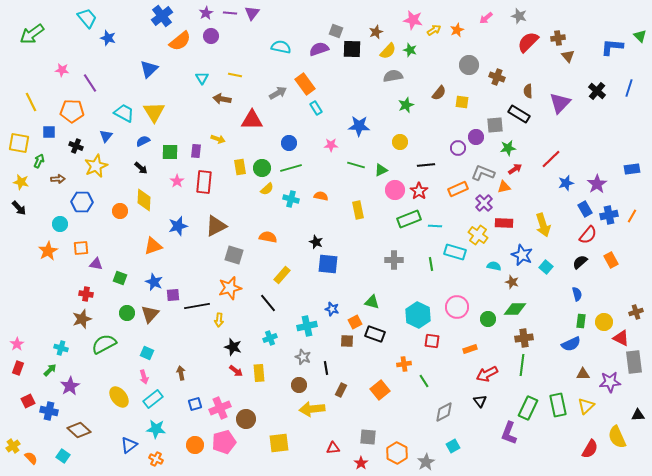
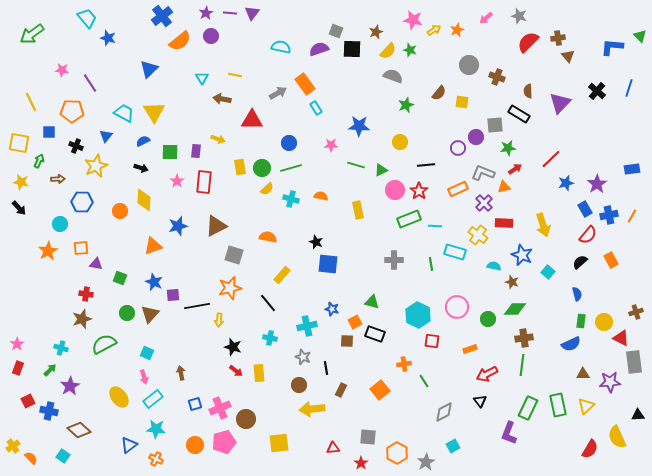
gray semicircle at (393, 76): rotated 30 degrees clockwise
black arrow at (141, 168): rotated 24 degrees counterclockwise
cyan square at (546, 267): moved 2 px right, 5 px down
cyan cross at (270, 338): rotated 32 degrees clockwise
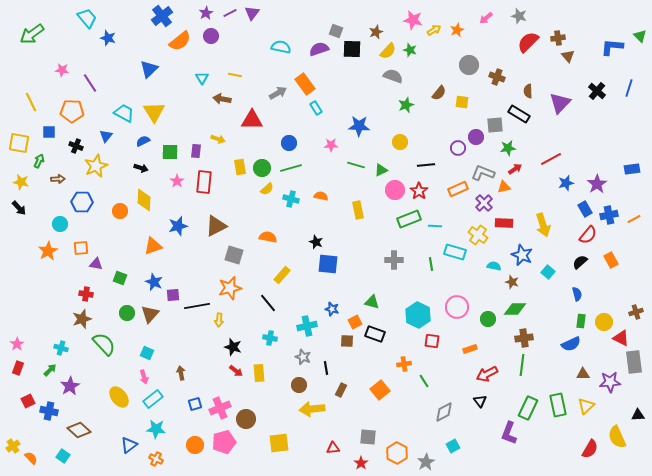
purple line at (230, 13): rotated 32 degrees counterclockwise
red line at (551, 159): rotated 15 degrees clockwise
orange line at (632, 216): moved 2 px right, 3 px down; rotated 32 degrees clockwise
green semicircle at (104, 344): rotated 75 degrees clockwise
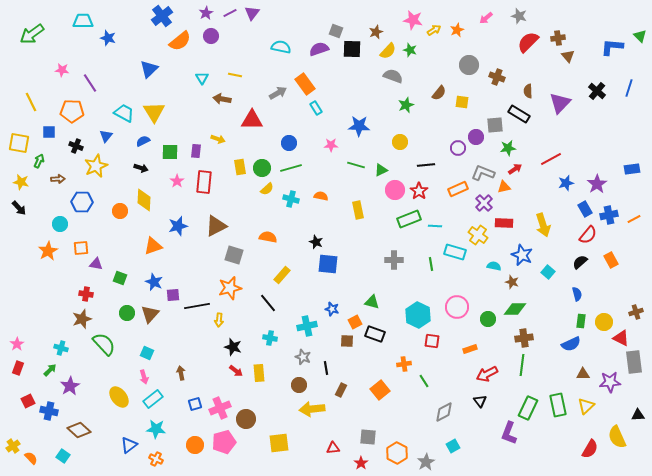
cyan trapezoid at (87, 18): moved 4 px left, 3 px down; rotated 50 degrees counterclockwise
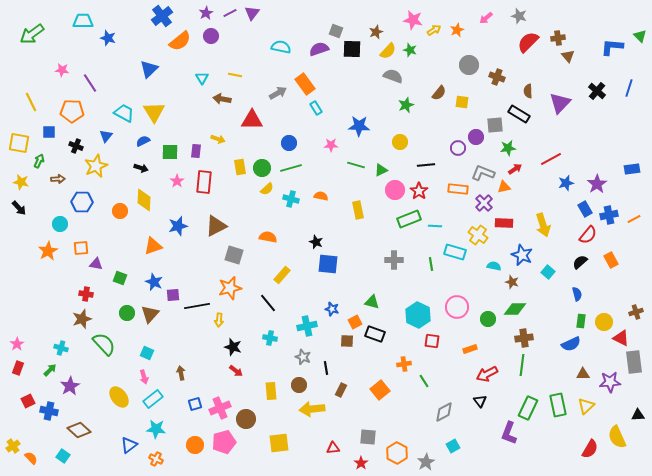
orange rectangle at (458, 189): rotated 30 degrees clockwise
yellow rectangle at (259, 373): moved 12 px right, 18 px down
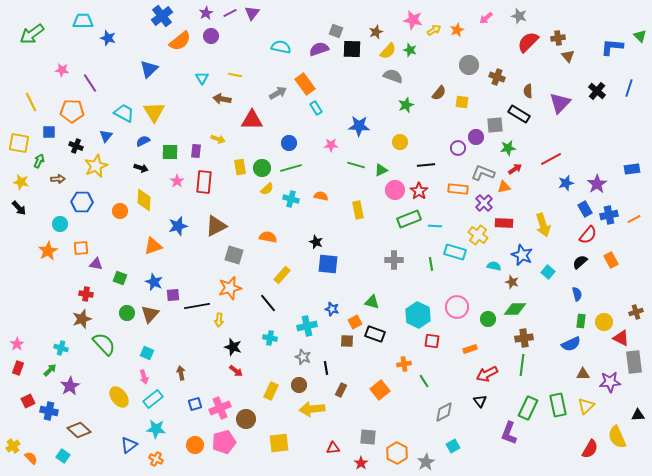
yellow rectangle at (271, 391): rotated 30 degrees clockwise
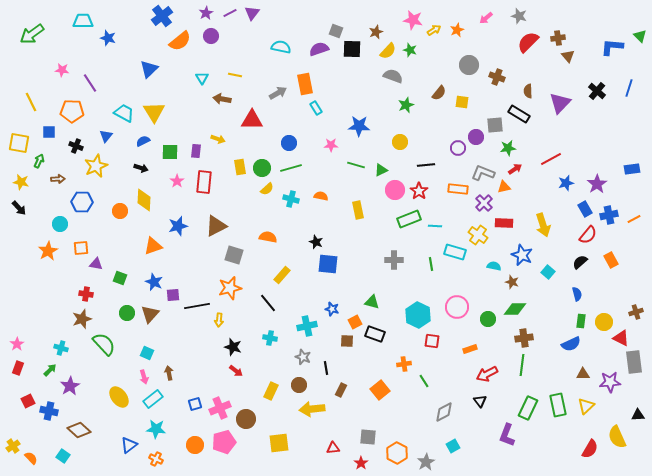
orange rectangle at (305, 84): rotated 25 degrees clockwise
brown arrow at (181, 373): moved 12 px left
purple L-shape at (509, 433): moved 2 px left, 2 px down
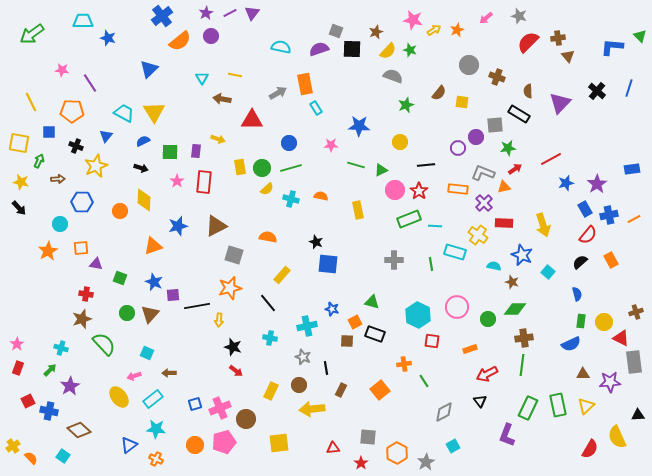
brown arrow at (169, 373): rotated 80 degrees counterclockwise
pink arrow at (144, 377): moved 10 px left, 1 px up; rotated 88 degrees clockwise
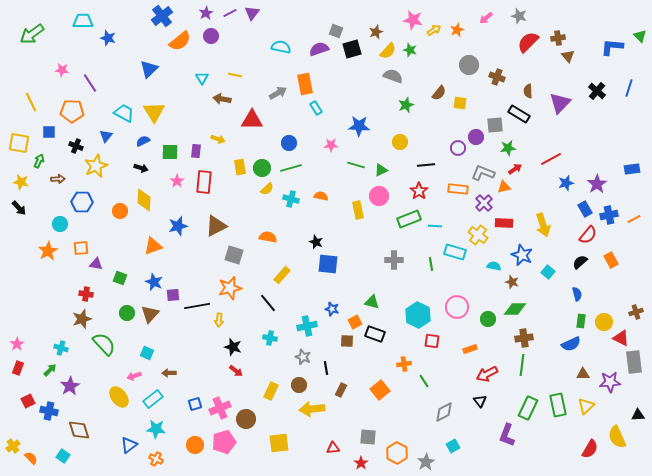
black square at (352, 49): rotated 18 degrees counterclockwise
yellow square at (462, 102): moved 2 px left, 1 px down
pink circle at (395, 190): moved 16 px left, 6 px down
brown diamond at (79, 430): rotated 30 degrees clockwise
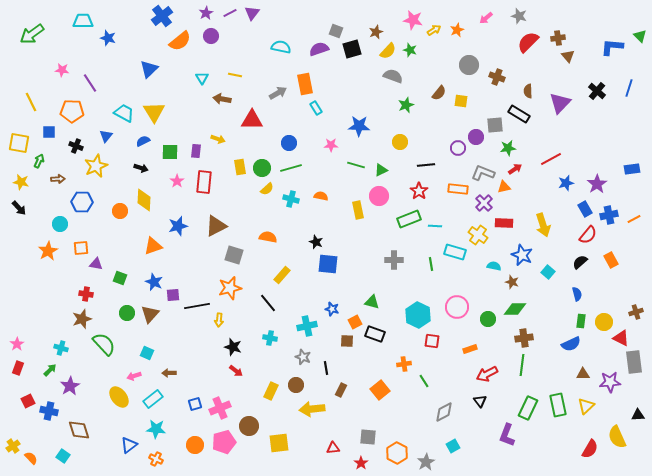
yellow square at (460, 103): moved 1 px right, 2 px up
brown circle at (299, 385): moved 3 px left
brown circle at (246, 419): moved 3 px right, 7 px down
